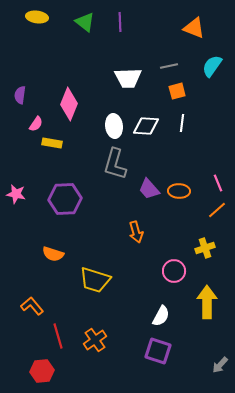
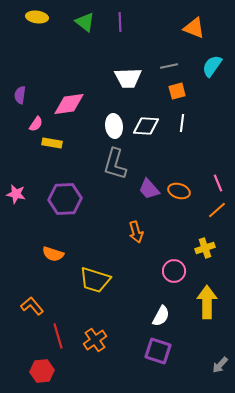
pink diamond: rotated 60 degrees clockwise
orange ellipse: rotated 15 degrees clockwise
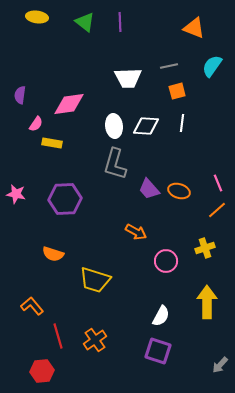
orange arrow: rotated 45 degrees counterclockwise
pink circle: moved 8 px left, 10 px up
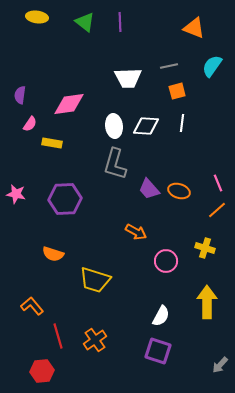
pink semicircle: moved 6 px left
yellow cross: rotated 36 degrees clockwise
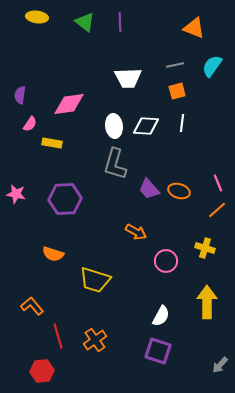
gray line: moved 6 px right, 1 px up
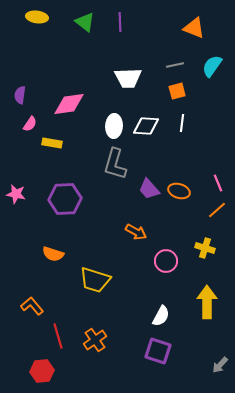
white ellipse: rotated 10 degrees clockwise
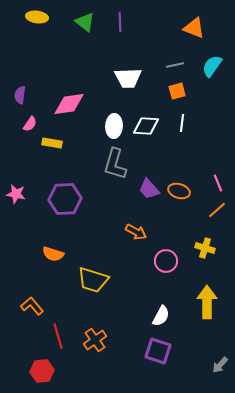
yellow trapezoid: moved 2 px left
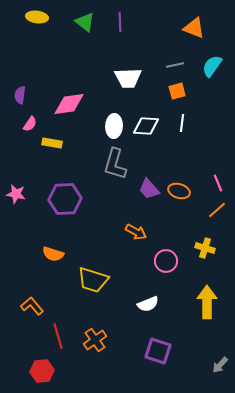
white semicircle: moved 13 px left, 12 px up; rotated 40 degrees clockwise
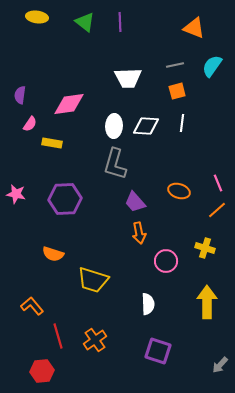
purple trapezoid: moved 14 px left, 13 px down
orange arrow: moved 3 px right, 1 px down; rotated 50 degrees clockwise
white semicircle: rotated 70 degrees counterclockwise
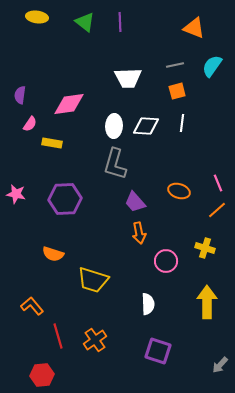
red hexagon: moved 4 px down
